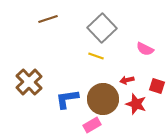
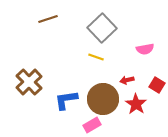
pink semicircle: rotated 36 degrees counterclockwise
yellow line: moved 1 px down
red square: moved 1 px up; rotated 14 degrees clockwise
blue L-shape: moved 1 px left, 1 px down
red star: rotated 15 degrees clockwise
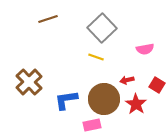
brown circle: moved 1 px right
pink rectangle: rotated 18 degrees clockwise
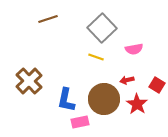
pink semicircle: moved 11 px left
brown cross: moved 1 px up
blue L-shape: rotated 70 degrees counterclockwise
red star: moved 1 px right
pink rectangle: moved 12 px left, 3 px up
